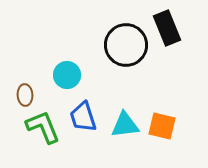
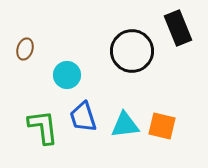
black rectangle: moved 11 px right
black circle: moved 6 px right, 6 px down
brown ellipse: moved 46 px up; rotated 20 degrees clockwise
green L-shape: rotated 15 degrees clockwise
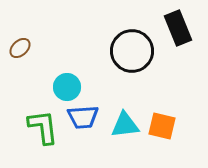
brown ellipse: moved 5 px left, 1 px up; rotated 30 degrees clockwise
cyan circle: moved 12 px down
blue trapezoid: rotated 76 degrees counterclockwise
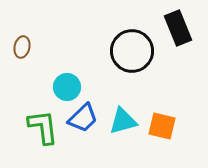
brown ellipse: moved 2 px right, 1 px up; rotated 35 degrees counterclockwise
blue trapezoid: moved 1 px down; rotated 40 degrees counterclockwise
cyan triangle: moved 2 px left, 4 px up; rotated 8 degrees counterclockwise
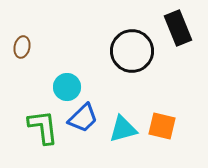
cyan triangle: moved 8 px down
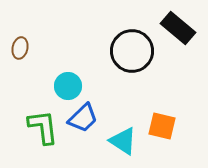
black rectangle: rotated 28 degrees counterclockwise
brown ellipse: moved 2 px left, 1 px down
cyan circle: moved 1 px right, 1 px up
cyan triangle: moved 12 px down; rotated 48 degrees clockwise
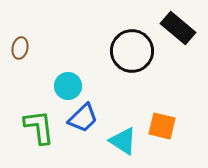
green L-shape: moved 4 px left
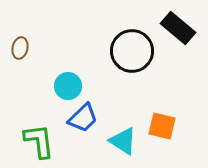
green L-shape: moved 14 px down
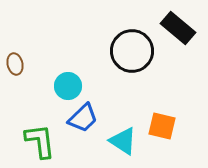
brown ellipse: moved 5 px left, 16 px down; rotated 25 degrees counterclockwise
green L-shape: moved 1 px right
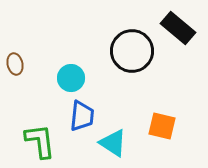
cyan circle: moved 3 px right, 8 px up
blue trapezoid: moved 1 px left, 2 px up; rotated 40 degrees counterclockwise
cyan triangle: moved 10 px left, 2 px down
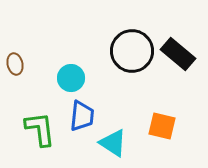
black rectangle: moved 26 px down
green L-shape: moved 12 px up
